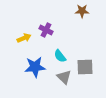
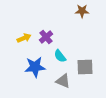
purple cross: moved 7 px down; rotated 24 degrees clockwise
gray triangle: moved 1 px left, 4 px down; rotated 21 degrees counterclockwise
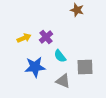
brown star: moved 5 px left, 1 px up; rotated 16 degrees clockwise
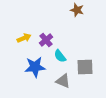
purple cross: moved 3 px down
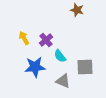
yellow arrow: rotated 96 degrees counterclockwise
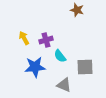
purple cross: rotated 24 degrees clockwise
gray triangle: moved 1 px right, 4 px down
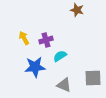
cyan semicircle: rotated 96 degrees clockwise
gray square: moved 8 px right, 11 px down
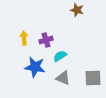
yellow arrow: rotated 24 degrees clockwise
blue star: rotated 15 degrees clockwise
gray triangle: moved 1 px left, 7 px up
